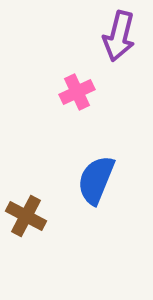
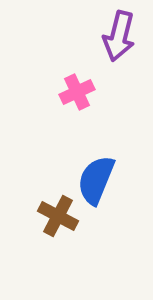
brown cross: moved 32 px right
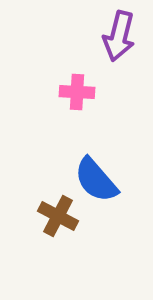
pink cross: rotated 28 degrees clockwise
blue semicircle: rotated 63 degrees counterclockwise
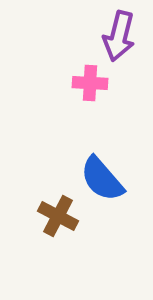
pink cross: moved 13 px right, 9 px up
blue semicircle: moved 6 px right, 1 px up
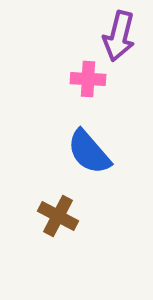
pink cross: moved 2 px left, 4 px up
blue semicircle: moved 13 px left, 27 px up
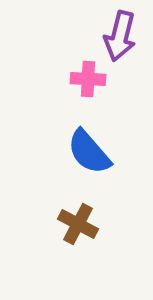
purple arrow: moved 1 px right
brown cross: moved 20 px right, 8 px down
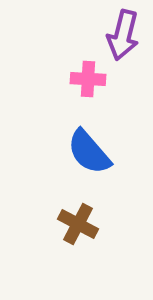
purple arrow: moved 3 px right, 1 px up
